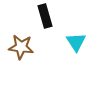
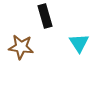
cyan triangle: moved 3 px right, 1 px down
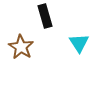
brown star: rotated 25 degrees clockwise
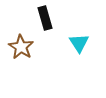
black rectangle: moved 2 px down
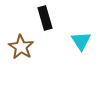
cyan triangle: moved 2 px right, 2 px up
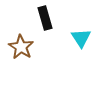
cyan triangle: moved 3 px up
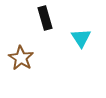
brown star: moved 11 px down
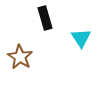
brown star: moved 1 px left, 1 px up
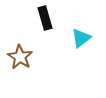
cyan triangle: rotated 25 degrees clockwise
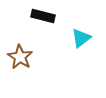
black rectangle: moved 2 px left, 2 px up; rotated 60 degrees counterclockwise
